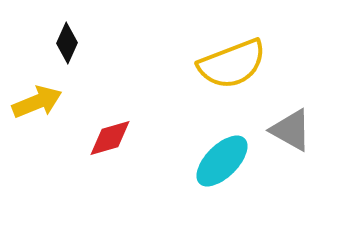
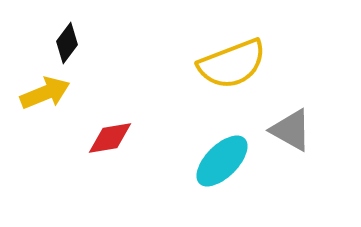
black diamond: rotated 12 degrees clockwise
yellow arrow: moved 8 px right, 9 px up
red diamond: rotated 6 degrees clockwise
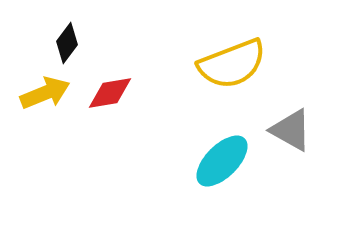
red diamond: moved 45 px up
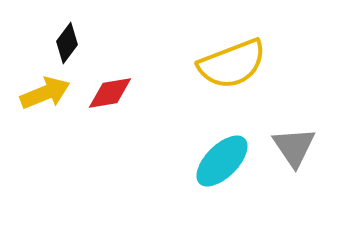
gray triangle: moved 3 px right, 17 px down; rotated 27 degrees clockwise
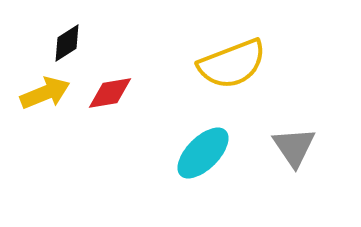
black diamond: rotated 21 degrees clockwise
cyan ellipse: moved 19 px left, 8 px up
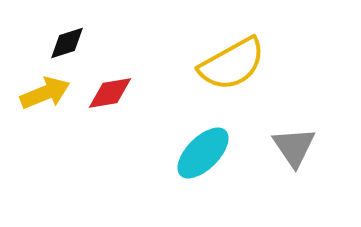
black diamond: rotated 15 degrees clockwise
yellow semicircle: rotated 8 degrees counterclockwise
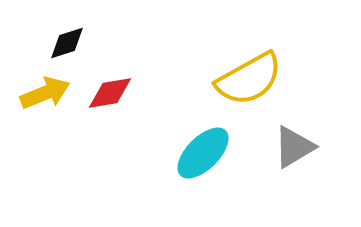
yellow semicircle: moved 17 px right, 15 px down
gray triangle: rotated 33 degrees clockwise
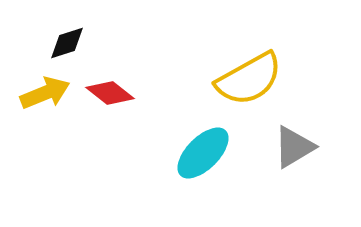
red diamond: rotated 48 degrees clockwise
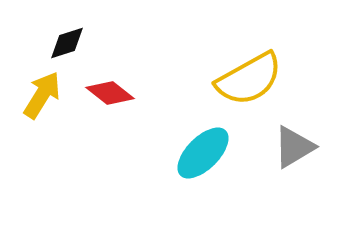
yellow arrow: moved 3 px left, 2 px down; rotated 36 degrees counterclockwise
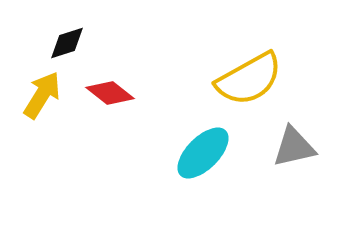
gray triangle: rotated 18 degrees clockwise
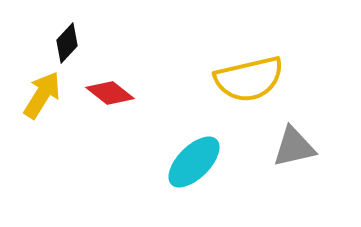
black diamond: rotated 30 degrees counterclockwise
yellow semicircle: rotated 16 degrees clockwise
cyan ellipse: moved 9 px left, 9 px down
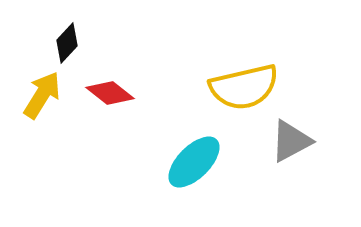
yellow semicircle: moved 5 px left, 8 px down
gray triangle: moved 3 px left, 6 px up; rotated 15 degrees counterclockwise
